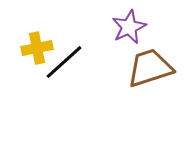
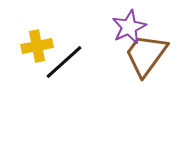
yellow cross: moved 2 px up
brown trapezoid: moved 4 px left, 13 px up; rotated 36 degrees counterclockwise
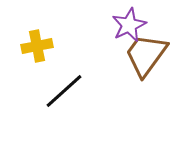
purple star: moved 2 px up
black line: moved 29 px down
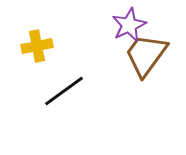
black line: rotated 6 degrees clockwise
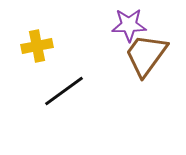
purple star: rotated 24 degrees clockwise
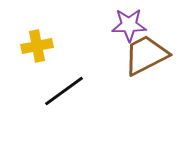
brown trapezoid: rotated 27 degrees clockwise
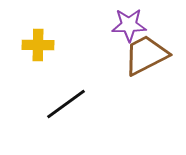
yellow cross: moved 1 px right, 1 px up; rotated 12 degrees clockwise
black line: moved 2 px right, 13 px down
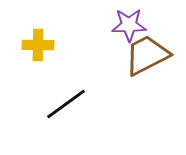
brown trapezoid: moved 1 px right
